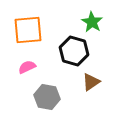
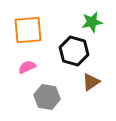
green star: rotated 30 degrees clockwise
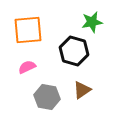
brown triangle: moved 9 px left, 8 px down
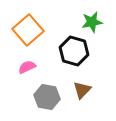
orange square: rotated 36 degrees counterclockwise
brown triangle: rotated 12 degrees counterclockwise
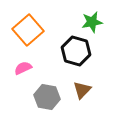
black hexagon: moved 2 px right
pink semicircle: moved 4 px left, 1 px down
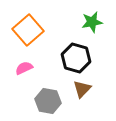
black hexagon: moved 7 px down
pink semicircle: moved 1 px right
brown triangle: moved 1 px up
gray hexagon: moved 1 px right, 4 px down
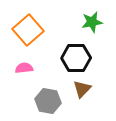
black hexagon: rotated 16 degrees counterclockwise
pink semicircle: rotated 18 degrees clockwise
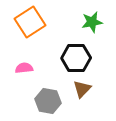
orange square: moved 2 px right, 8 px up; rotated 8 degrees clockwise
